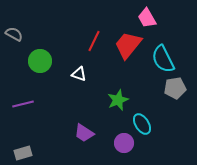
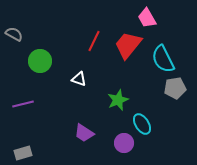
white triangle: moved 5 px down
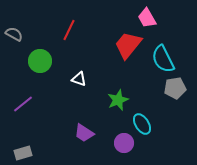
red line: moved 25 px left, 11 px up
purple line: rotated 25 degrees counterclockwise
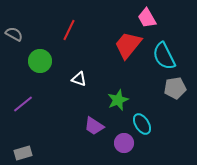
cyan semicircle: moved 1 px right, 3 px up
purple trapezoid: moved 10 px right, 7 px up
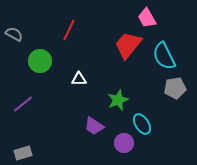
white triangle: rotated 21 degrees counterclockwise
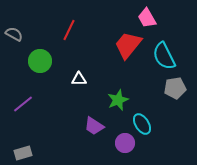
purple circle: moved 1 px right
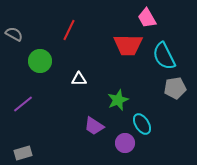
red trapezoid: rotated 128 degrees counterclockwise
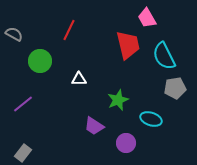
red trapezoid: rotated 104 degrees counterclockwise
cyan ellipse: moved 9 px right, 5 px up; rotated 40 degrees counterclockwise
purple circle: moved 1 px right
gray rectangle: rotated 36 degrees counterclockwise
